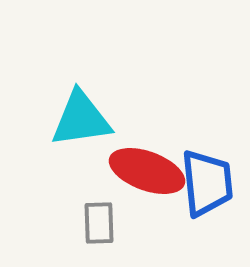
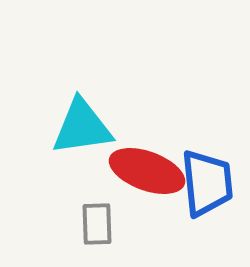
cyan triangle: moved 1 px right, 8 px down
gray rectangle: moved 2 px left, 1 px down
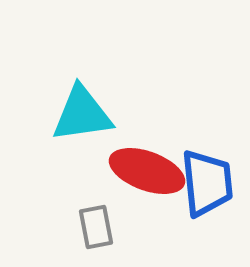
cyan triangle: moved 13 px up
gray rectangle: moved 1 px left, 3 px down; rotated 9 degrees counterclockwise
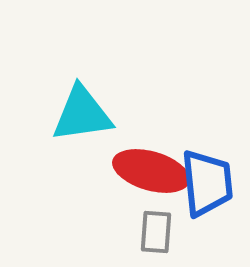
red ellipse: moved 4 px right; rotated 4 degrees counterclockwise
gray rectangle: moved 60 px right, 5 px down; rotated 15 degrees clockwise
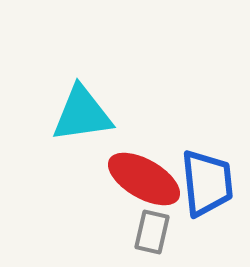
red ellipse: moved 7 px left, 8 px down; rotated 14 degrees clockwise
gray rectangle: moved 4 px left; rotated 9 degrees clockwise
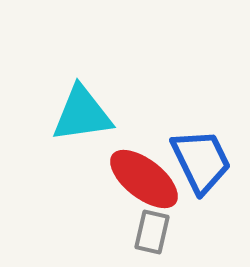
red ellipse: rotated 8 degrees clockwise
blue trapezoid: moved 6 px left, 22 px up; rotated 20 degrees counterclockwise
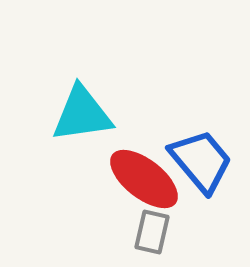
blue trapezoid: rotated 14 degrees counterclockwise
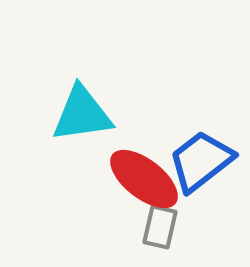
blue trapezoid: rotated 88 degrees counterclockwise
gray rectangle: moved 8 px right, 5 px up
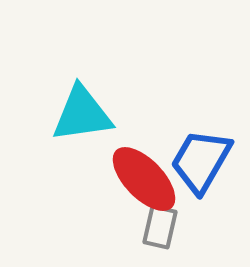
blue trapezoid: rotated 22 degrees counterclockwise
red ellipse: rotated 8 degrees clockwise
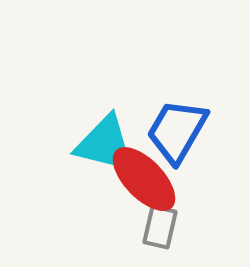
cyan triangle: moved 23 px right, 30 px down; rotated 22 degrees clockwise
blue trapezoid: moved 24 px left, 30 px up
